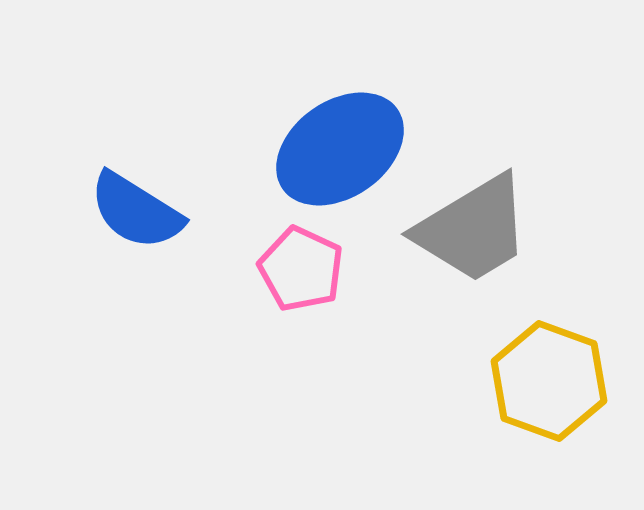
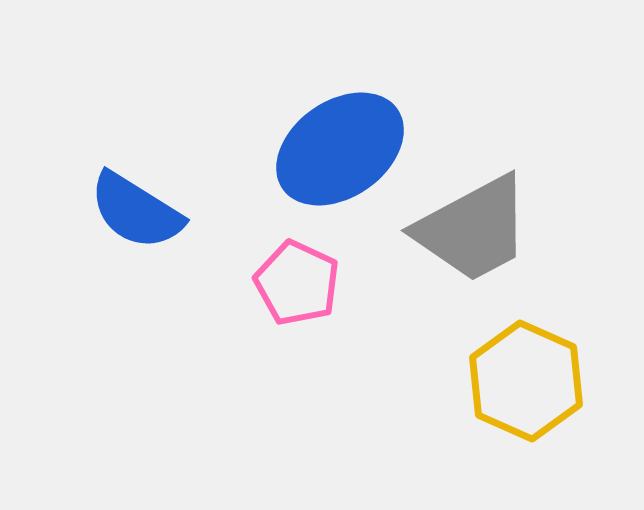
gray trapezoid: rotated 3 degrees clockwise
pink pentagon: moved 4 px left, 14 px down
yellow hexagon: moved 23 px left; rotated 4 degrees clockwise
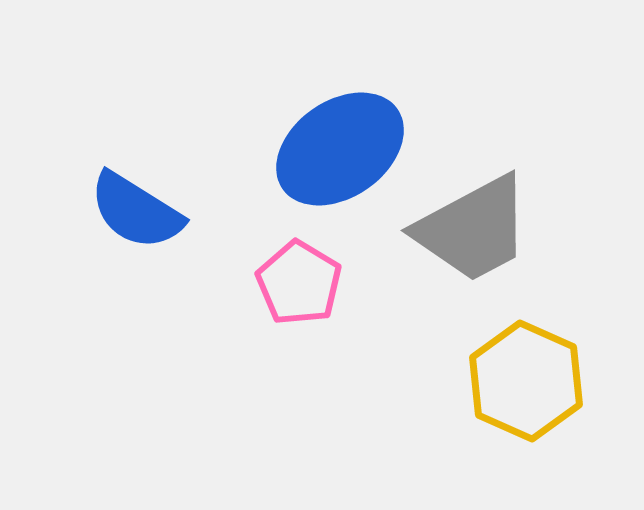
pink pentagon: moved 2 px right; rotated 6 degrees clockwise
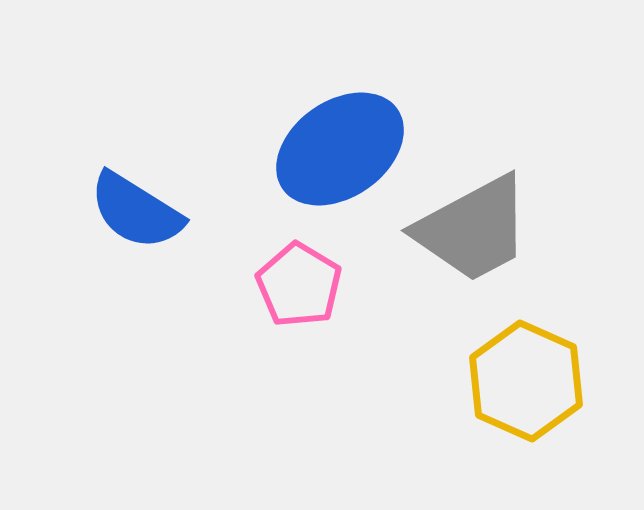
pink pentagon: moved 2 px down
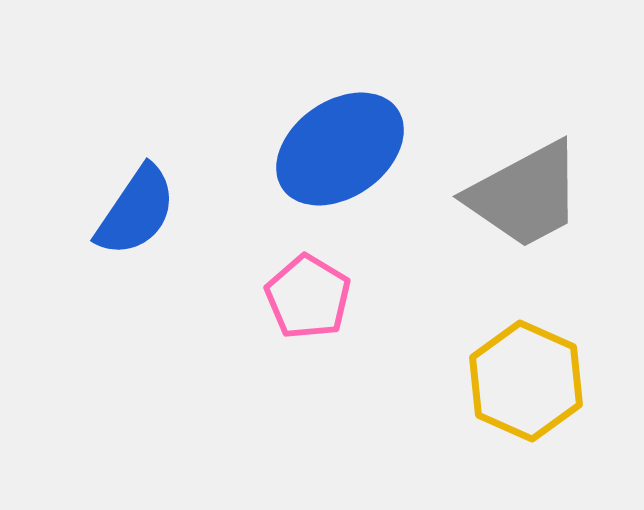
blue semicircle: rotated 88 degrees counterclockwise
gray trapezoid: moved 52 px right, 34 px up
pink pentagon: moved 9 px right, 12 px down
